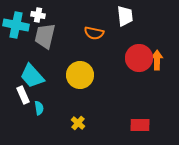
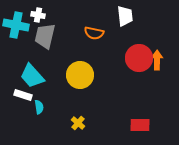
white rectangle: rotated 48 degrees counterclockwise
cyan semicircle: moved 1 px up
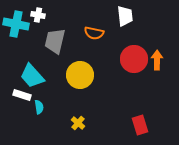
cyan cross: moved 1 px up
gray trapezoid: moved 10 px right, 5 px down
red circle: moved 5 px left, 1 px down
white rectangle: moved 1 px left
red rectangle: rotated 72 degrees clockwise
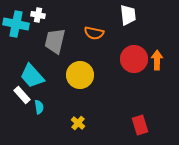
white trapezoid: moved 3 px right, 1 px up
white rectangle: rotated 30 degrees clockwise
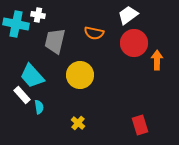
white trapezoid: rotated 120 degrees counterclockwise
red circle: moved 16 px up
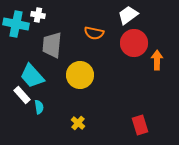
gray trapezoid: moved 3 px left, 4 px down; rotated 8 degrees counterclockwise
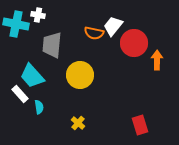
white trapezoid: moved 15 px left, 11 px down; rotated 15 degrees counterclockwise
white rectangle: moved 2 px left, 1 px up
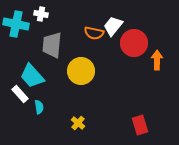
white cross: moved 3 px right, 1 px up
yellow circle: moved 1 px right, 4 px up
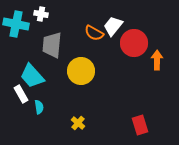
orange semicircle: rotated 18 degrees clockwise
white rectangle: moved 1 px right; rotated 12 degrees clockwise
